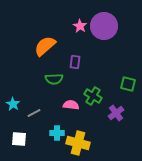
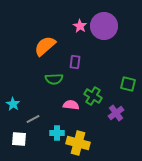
gray line: moved 1 px left, 6 px down
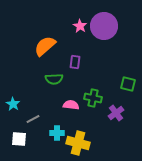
green cross: moved 2 px down; rotated 18 degrees counterclockwise
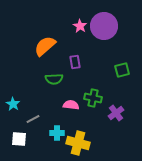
purple rectangle: rotated 16 degrees counterclockwise
green square: moved 6 px left, 14 px up; rotated 28 degrees counterclockwise
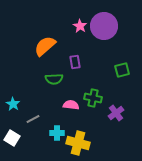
white square: moved 7 px left, 1 px up; rotated 28 degrees clockwise
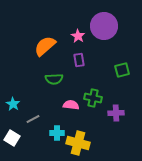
pink star: moved 2 px left, 10 px down
purple rectangle: moved 4 px right, 2 px up
purple cross: rotated 35 degrees clockwise
